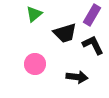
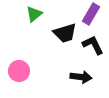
purple rectangle: moved 1 px left, 1 px up
pink circle: moved 16 px left, 7 px down
black arrow: moved 4 px right
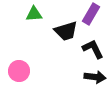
green triangle: rotated 36 degrees clockwise
black trapezoid: moved 1 px right, 2 px up
black L-shape: moved 4 px down
black arrow: moved 14 px right
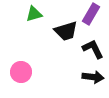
green triangle: rotated 12 degrees counterclockwise
pink circle: moved 2 px right, 1 px down
black arrow: moved 2 px left
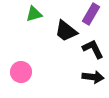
black trapezoid: rotated 55 degrees clockwise
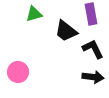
purple rectangle: rotated 40 degrees counterclockwise
pink circle: moved 3 px left
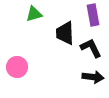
purple rectangle: moved 2 px right, 1 px down
black trapezoid: moved 1 px left, 2 px down; rotated 50 degrees clockwise
black L-shape: moved 2 px left, 1 px up
pink circle: moved 1 px left, 5 px up
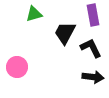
black trapezoid: rotated 30 degrees clockwise
